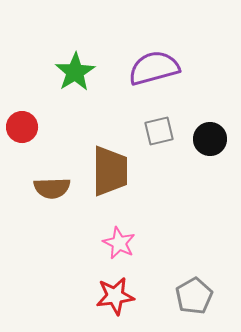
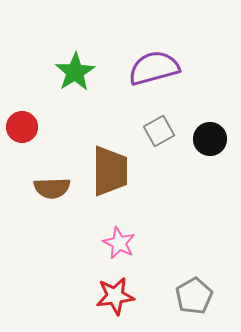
gray square: rotated 16 degrees counterclockwise
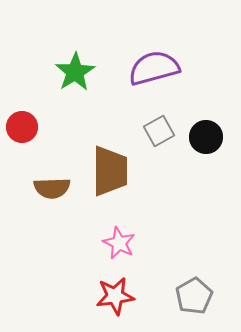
black circle: moved 4 px left, 2 px up
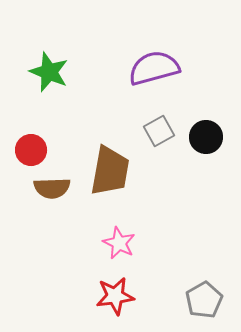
green star: moved 26 px left; rotated 18 degrees counterclockwise
red circle: moved 9 px right, 23 px down
brown trapezoid: rotated 10 degrees clockwise
gray pentagon: moved 10 px right, 4 px down
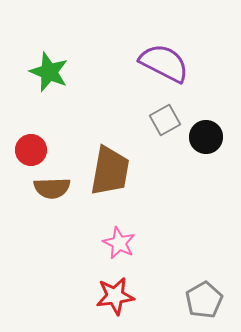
purple semicircle: moved 10 px right, 5 px up; rotated 42 degrees clockwise
gray square: moved 6 px right, 11 px up
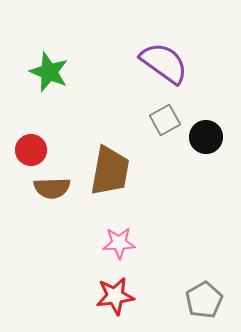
purple semicircle: rotated 9 degrees clockwise
pink star: rotated 28 degrees counterclockwise
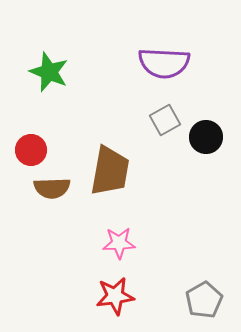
purple semicircle: rotated 147 degrees clockwise
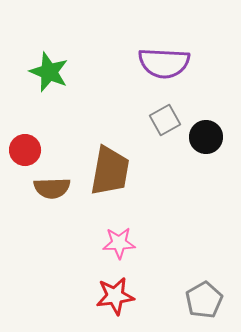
red circle: moved 6 px left
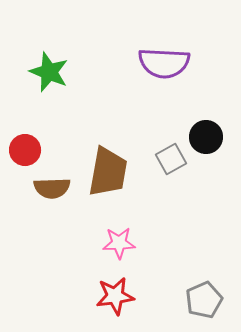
gray square: moved 6 px right, 39 px down
brown trapezoid: moved 2 px left, 1 px down
gray pentagon: rotated 6 degrees clockwise
